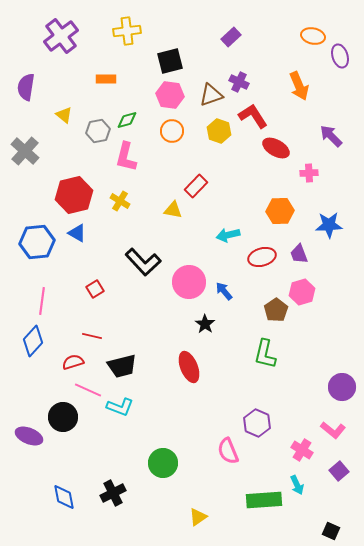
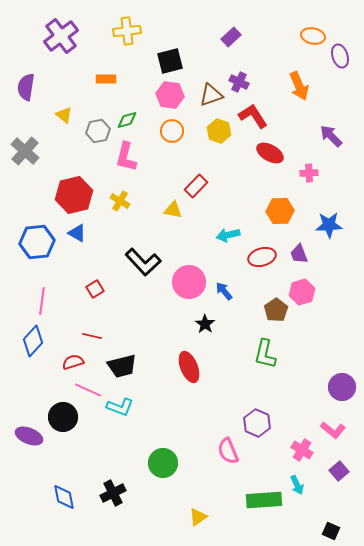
red ellipse at (276, 148): moved 6 px left, 5 px down
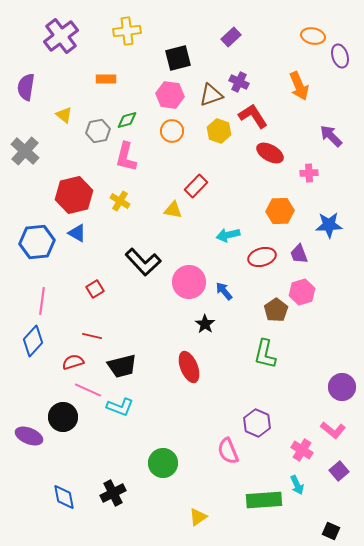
black square at (170, 61): moved 8 px right, 3 px up
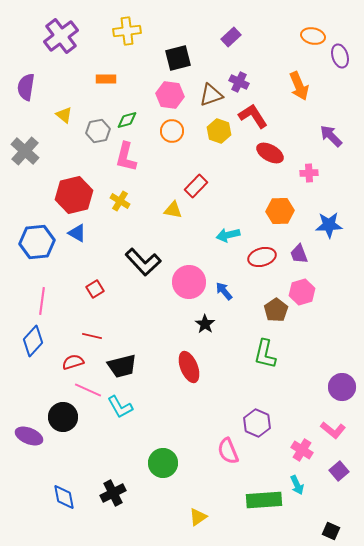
cyan L-shape at (120, 407): rotated 40 degrees clockwise
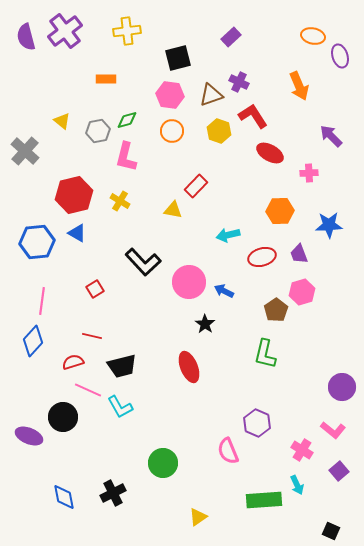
purple cross at (61, 36): moved 4 px right, 5 px up
purple semicircle at (26, 87): moved 50 px up; rotated 24 degrees counterclockwise
yellow triangle at (64, 115): moved 2 px left, 6 px down
blue arrow at (224, 291): rotated 24 degrees counterclockwise
